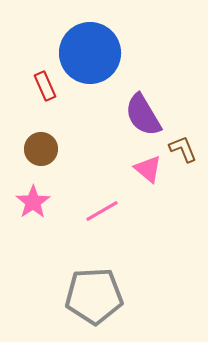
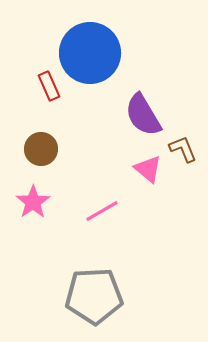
red rectangle: moved 4 px right
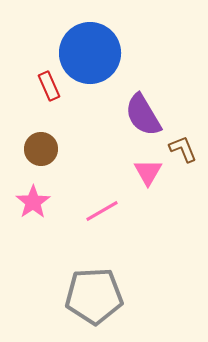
pink triangle: moved 3 px down; rotated 20 degrees clockwise
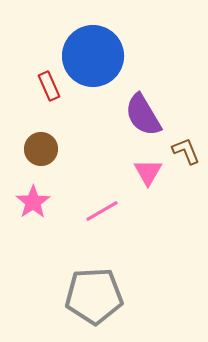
blue circle: moved 3 px right, 3 px down
brown L-shape: moved 3 px right, 2 px down
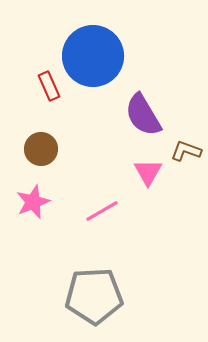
brown L-shape: rotated 48 degrees counterclockwise
pink star: rotated 12 degrees clockwise
